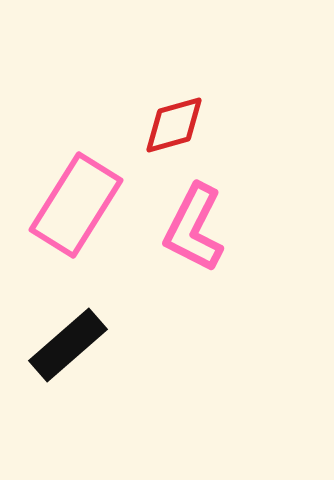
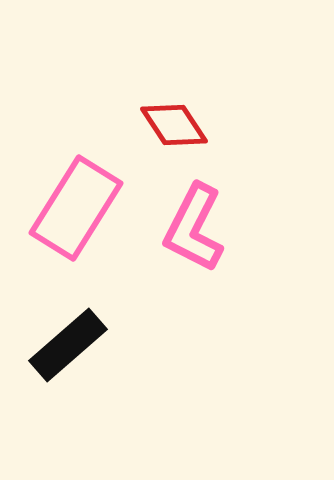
red diamond: rotated 72 degrees clockwise
pink rectangle: moved 3 px down
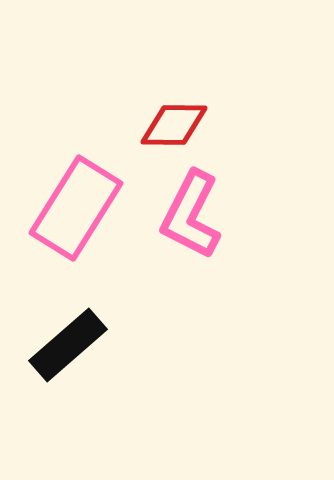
red diamond: rotated 56 degrees counterclockwise
pink L-shape: moved 3 px left, 13 px up
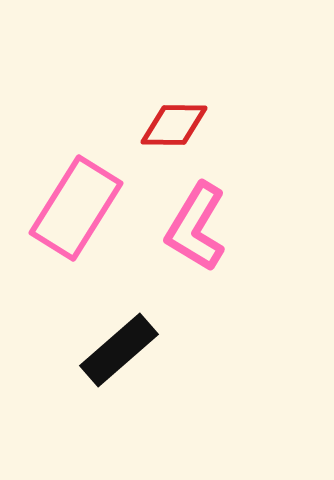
pink L-shape: moved 5 px right, 12 px down; rotated 4 degrees clockwise
black rectangle: moved 51 px right, 5 px down
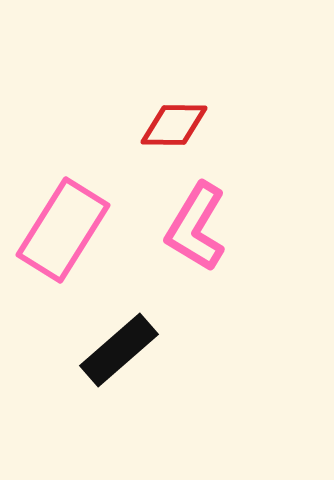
pink rectangle: moved 13 px left, 22 px down
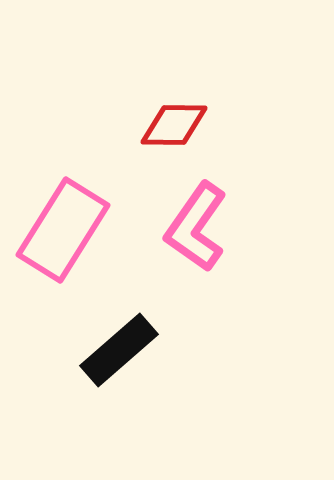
pink L-shape: rotated 4 degrees clockwise
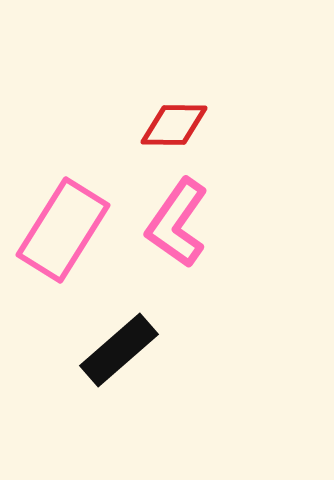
pink L-shape: moved 19 px left, 4 px up
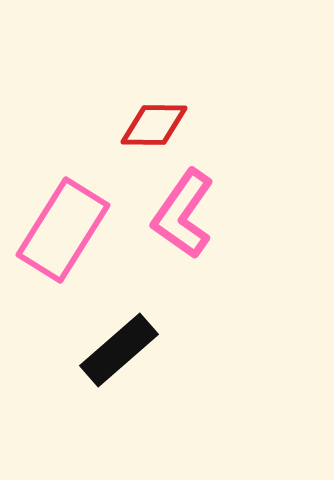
red diamond: moved 20 px left
pink L-shape: moved 6 px right, 9 px up
